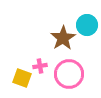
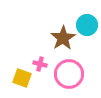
pink cross: moved 2 px up; rotated 24 degrees clockwise
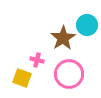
pink cross: moved 3 px left, 4 px up
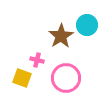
brown star: moved 2 px left, 2 px up
pink circle: moved 3 px left, 4 px down
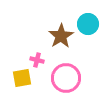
cyan circle: moved 1 px right, 1 px up
yellow square: rotated 30 degrees counterclockwise
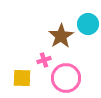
pink cross: moved 7 px right; rotated 32 degrees counterclockwise
yellow square: rotated 12 degrees clockwise
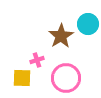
pink cross: moved 7 px left
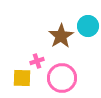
cyan circle: moved 2 px down
pink cross: moved 1 px down
pink circle: moved 4 px left
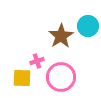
pink circle: moved 1 px left, 1 px up
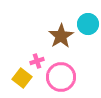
cyan circle: moved 2 px up
yellow square: rotated 36 degrees clockwise
